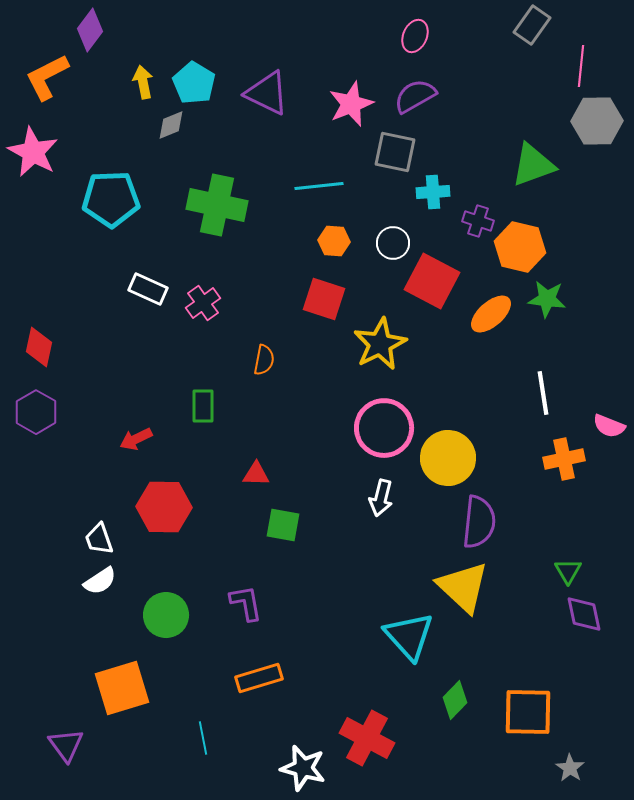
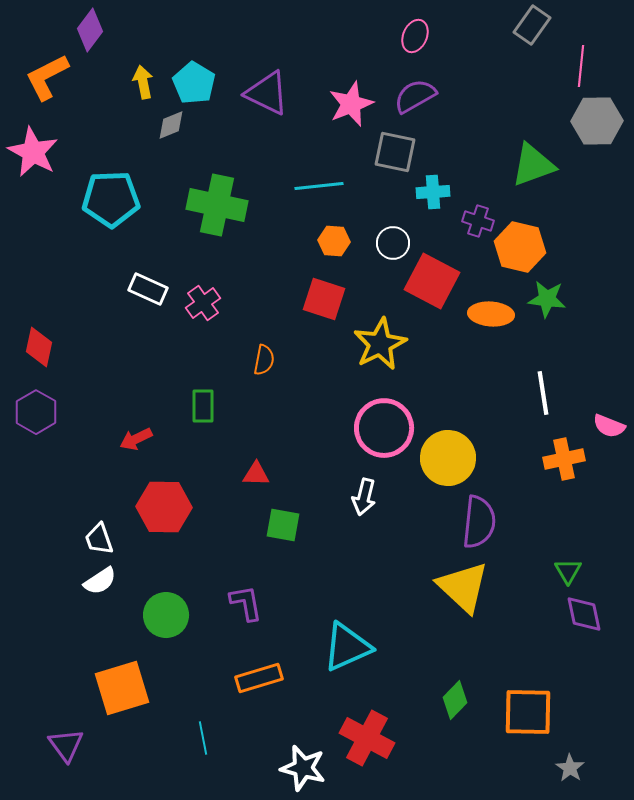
orange ellipse at (491, 314): rotated 45 degrees clockwise
white arrow at (381, 498): moved 17 px left, 1 px up
cyan triangle at (409, 636): moved 62 px left, 11 px down; rotated 48 degrees clockwise
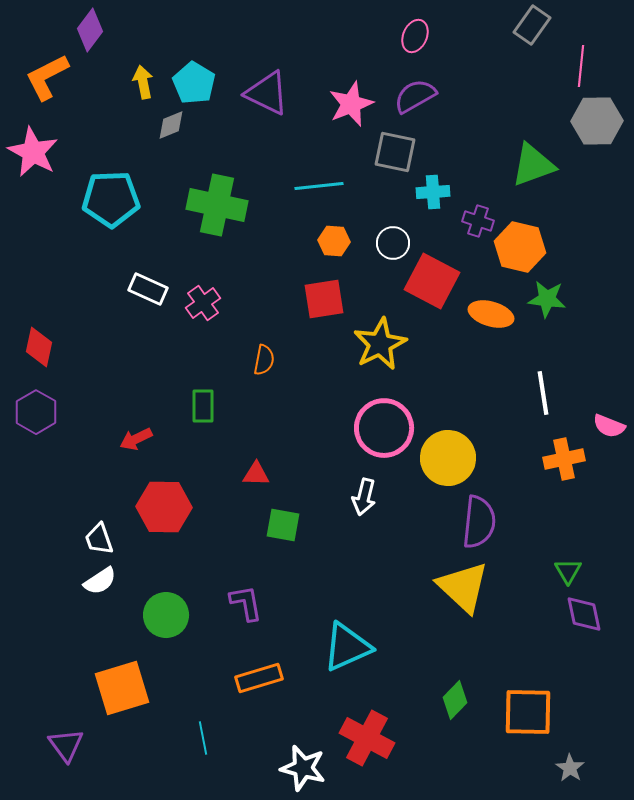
red square at (324, 299): rotated 27 degrees counterclockwise
orange ellipse at (491, 314): rotated 12 degrees clockwise
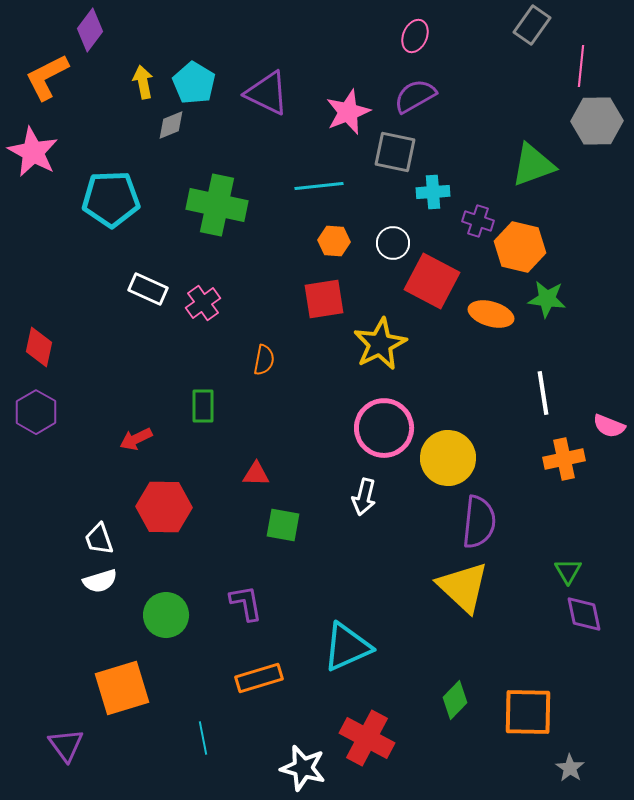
pink star at (351, 104): moved 3 px left, 8 px down
white semicircle at (100, 581): rotated 16 degrees clockwise
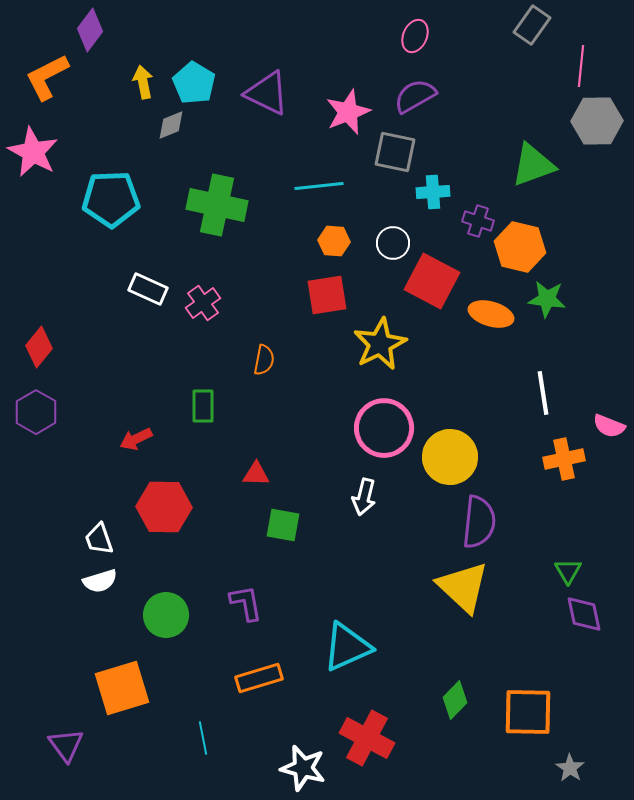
red square at (324, 299): moved 3 px right, 4 px up
red diamond at (39, 347): rotated 27 degrees clockwise
yellow circle at (448, 458): moved 2 px right, 1 px up
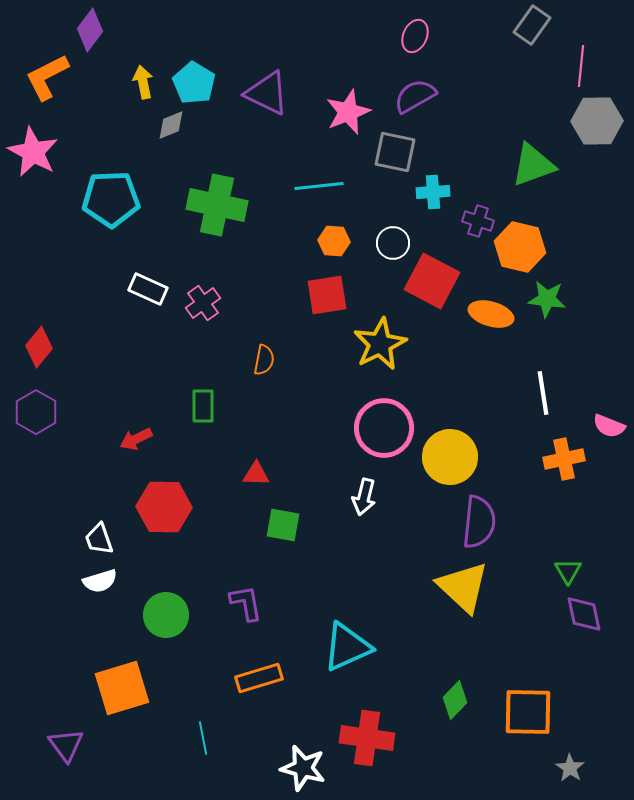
red cross at (367, 738): rotated 20 degrees counterclockwise
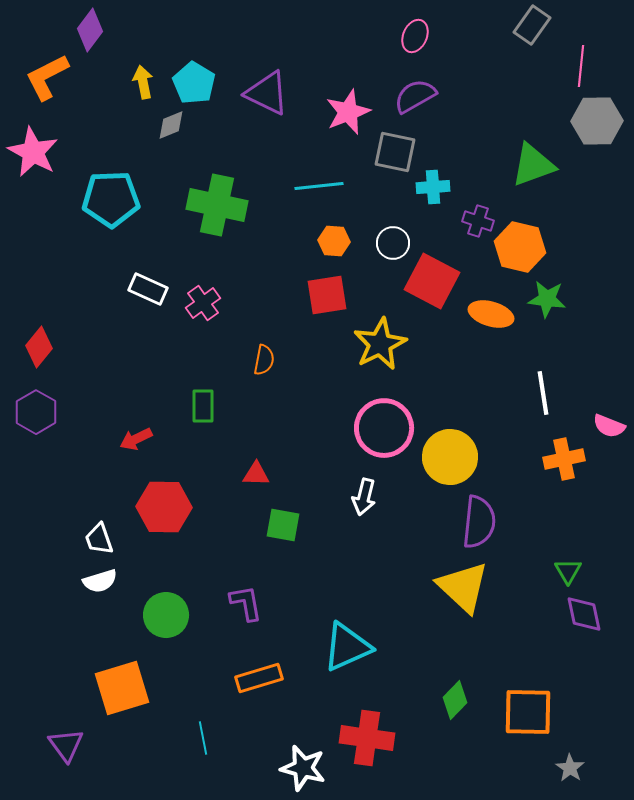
cyan cross at (433, 192): moved 5 px up
